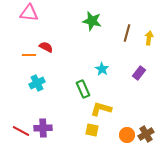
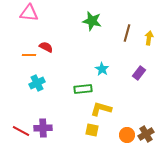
green rectangle: rotated 72 degrees counterclockwise
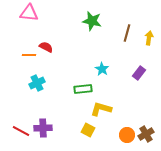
yellow square: moved 4 px left; rotated 16 degrees clockwise
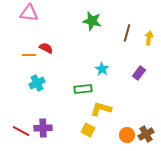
red semicircle: moved 1 px down
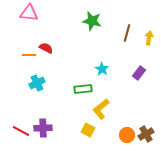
yellow L-shape: rotated 55 degrees counterclockwise
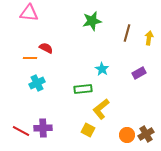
green star: rotated 24 degrees counterclockwise
orange line: moved 1 px right, 3 px down
purple rectangle: rotated 24 degrees clockwise
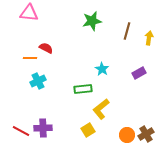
brown line: moved 2 px up
cyan cross: moved 1 px right, 2 px up
yellow square: rotated 32 degrees clockwise
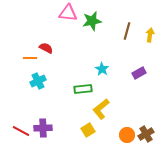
pink triangle: moved 39 px right
yellow arrow: moved 1 px right, 3 px up
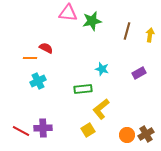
cyan star: rotated 16 degrees counterclockwise
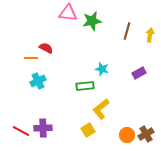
orange line: moved 1 px right
green rectangle: moved 2 px right, 3 px up
